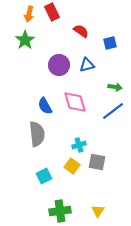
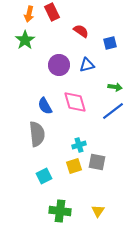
yellow square: moved 2 px right; rotated 35 degrees clockwise
green cross: rotated 15 degrees clockwise
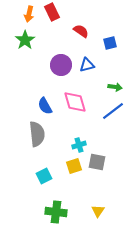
purple circle: moved 2 px right
green cross: moved 4 px left, 1 px down
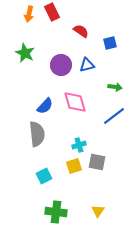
green star: moved 13 px down; rotated 12 degrees counterclockwise
blue semicircle: rotated 108 degrees counterclockwise
blue line: moved 1 px right, 5 px down
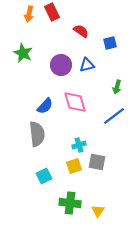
green star: moved 2 px left
green arrow: moved 2 px right; rotated 96 degrees clockwise
green cross: moved 14 px right, 9 px up
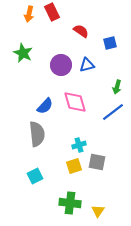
blue line: moved 1 px left, 4 px up
cyan square: moved 9 px left
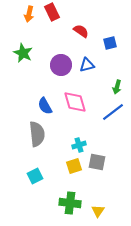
blue semicircle: rotated 108 degrees clockwise
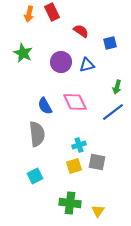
purple circle: moved 3 px up
pink diamond: rotated 10 degrees counterclockwise
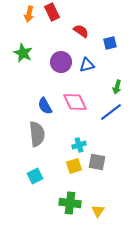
blue line: moved 2 px left
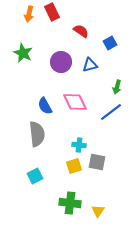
blue square: rotated 16 degrees counterclockwise
blue triangle: moved 3 px right
cyan cross: rotated 24 degrees clockwise
